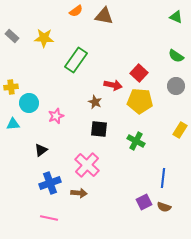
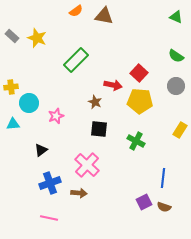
yellow star: moved 7 px left; rotated 18 degrees clockwise
green rectangle: rotated 10 degrees clockwise
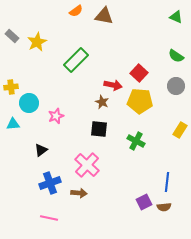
yellow star: moved 4 px down; rotated 24 degrees clockwise
brown star: moved 7 px right
blue line: moved 4 px right, 4 px down
brown semicircle: rotated 24 degrees counterclockwise
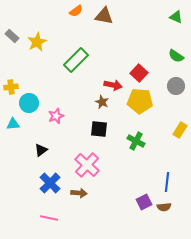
blue cross: rotated 25 degrees counterclockwise
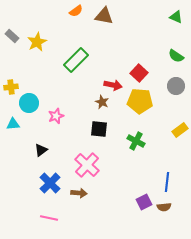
yellow rectangle: rotated 21 degrees clockwise
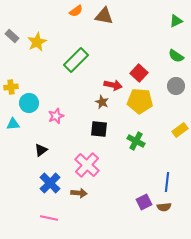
green triangle: moved 4 px down; rotated 48 degrees counterclockwise
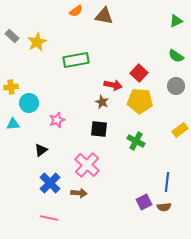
green rectangle: rotated 35 degrees clockwise
pink star: moved 1 px right, 4 px down
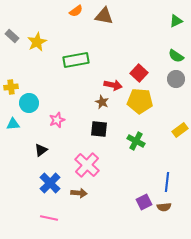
gray circle: moved 7 px up
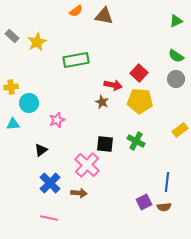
black square: moved 6 px right, 15 px down
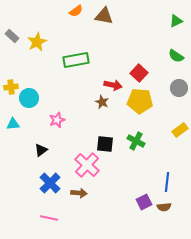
gray circle: moved 3 px right, 9 px down
cyan circle: moved 5 px up
